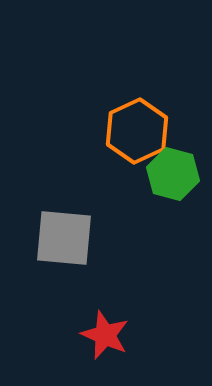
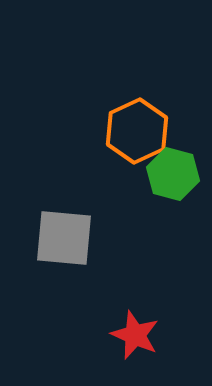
red star: moved 30 px right
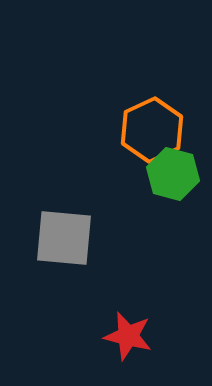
orange hexagon: moved 15 px right, 1 px up
red star: moved 7 px left, 1 px down; rotated 9 degrees counterclockwise
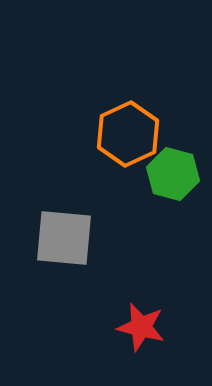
orange hexagon: moved 24 px left, 4 px down
red star: moved 13 px right, 9 px up
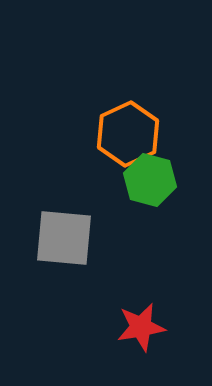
green hexagon: moved 23 px left, 6 px down
red star: rotated 24 degrees counterclockwise
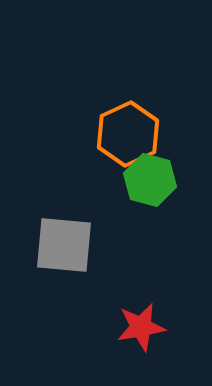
gray square: moved 7 px down
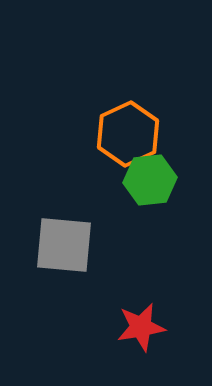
green hexagon: rotated 21 degrees counterclockwise
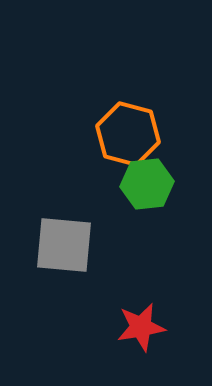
orange hexagon: rotated 20 degrees counterclockwise
green hexagon: moved 3 px left, 4 px down
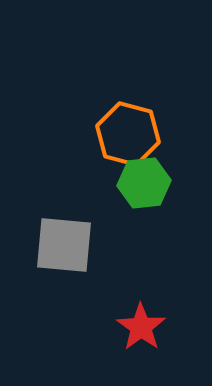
green hexagon: moved 3 px left, 1 px up
red star: rotated 27 degrees counterclockwise
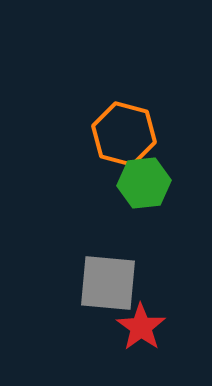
orange hexagon: moved 4 px left
gray square: moved 44 px right, 38 px down
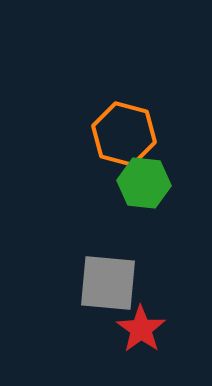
green hexagon: rotated 12 degrees clockwise
red star: moved 2 px down
